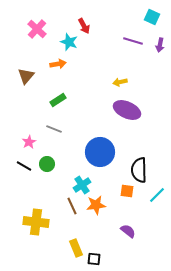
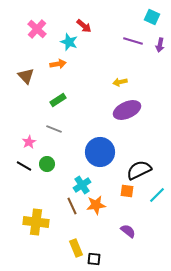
red arrow: rotated 21 degrees counterclockwise
brown triangle: rotated 24 degrees counterclockwise
purple ellipse: rotated 48 degrees counterclockwise
black semicircle: rotated 65 degrees clockwise
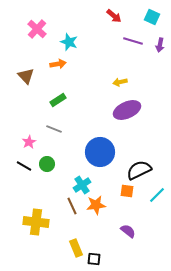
red arrow: moved 30 px right, 10 px up
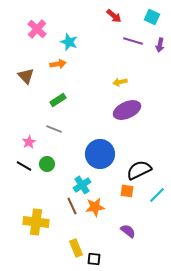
blue circle: moved 2 px down
orange star: moved 1 px left, 2 px down
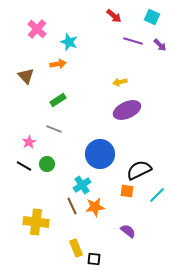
purple arrow: rotated 56 degrees counterclockwise
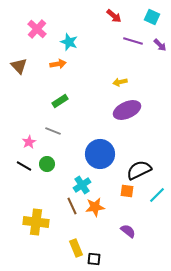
brown triangle: moved 7 px left, 10 px up
green rectangle: moved 2 px right, 1 px down
gray line: moved 1 px left, 2 px down
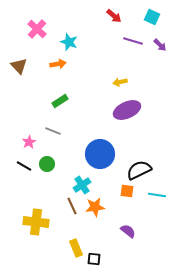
cyan line: rotated 54 degrees clockwise
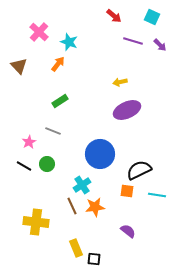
pink cross: moved 2 px right, 3 px down
orange arrow: rotated 42 degrees counterclockwise
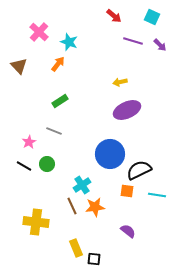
gray line: moved 1 px right
blue circle: moved 10 px right
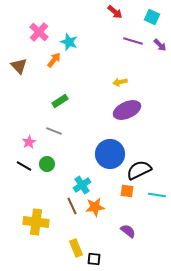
red arrow: moved 1 px right, 4 px up
orange arrow: moved 4 px left, 4 px up
